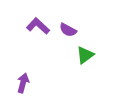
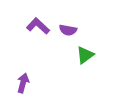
purple semicircle: rotated 18 degrees counterclockwise
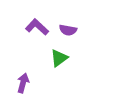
purple L-shape: moved 1 px left, 1 px down
green triangle: moved 26 px left, 3 px down
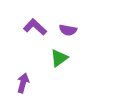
purple L-shape: moved 2 px left
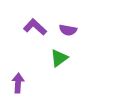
purple arrow: moved 5 px left; rotated 12 degrees counterclockwise
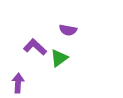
purple L-shape: moved 20 px down
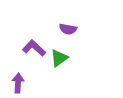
purple semicircle: moved 1 px up
purple L-shape: moved 1 px left, 1 px down
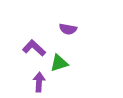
green triangle: moved 5 px down; rotated 18 degrees clockwise
purple arrow: moved 21 px right, 1 px up
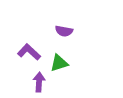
purple semicircle: moved 4 px left, 2 px down
purple L-shape: moved 5 px left, 4 px down
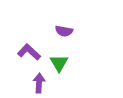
green triangle: rotated 42 degrees counterclockwise
purple arrow: moved 1 px down
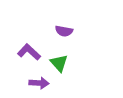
green triangle: rotated 12 degrees counterclockwise
purple arrow: rotated 90 degrees clockwise
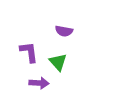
purple L-shape: rotated 40 degrees clockwise
green triangle: moved 1 px left, 1 px up
